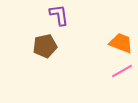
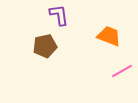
orange trapezoid: moved 12 px left, 7 px up
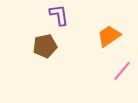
orange trapezoid: rotated 55 degrees counterclockwise
pink line: rotated 20 degrees counterclockwise
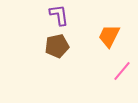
orange trapezoid: rotated 30 degrees counterclockwise
brown pentagon: moved 12 px right
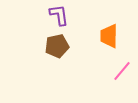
orange trapezoid: rotated 25 degrees counterclockwise
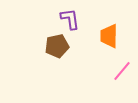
purple L-shape: moved 11 px right, 4 px down
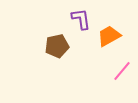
purple L-shape: moved 11 px right
orange trapezoid: rotated 60 degrees clockwise
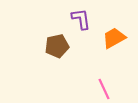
orange trapezoid: moved 5 px right, 2 px down
pink line: moved 18 px left, 18 px down; rotated 65 degrees counterclockwise
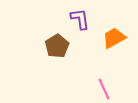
purple L-shape: moved 1 px left
brown pentagon: rotated 20 degrees counterclockwise
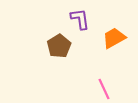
brown pentagon: moved 2 px right
